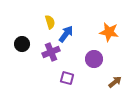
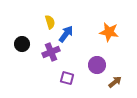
purple circle: moved 3 px right, 6 px down
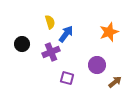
orange star: rotated 30 degrees counterclockwise
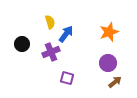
purple circle: moved 11 px right, 2 px up
